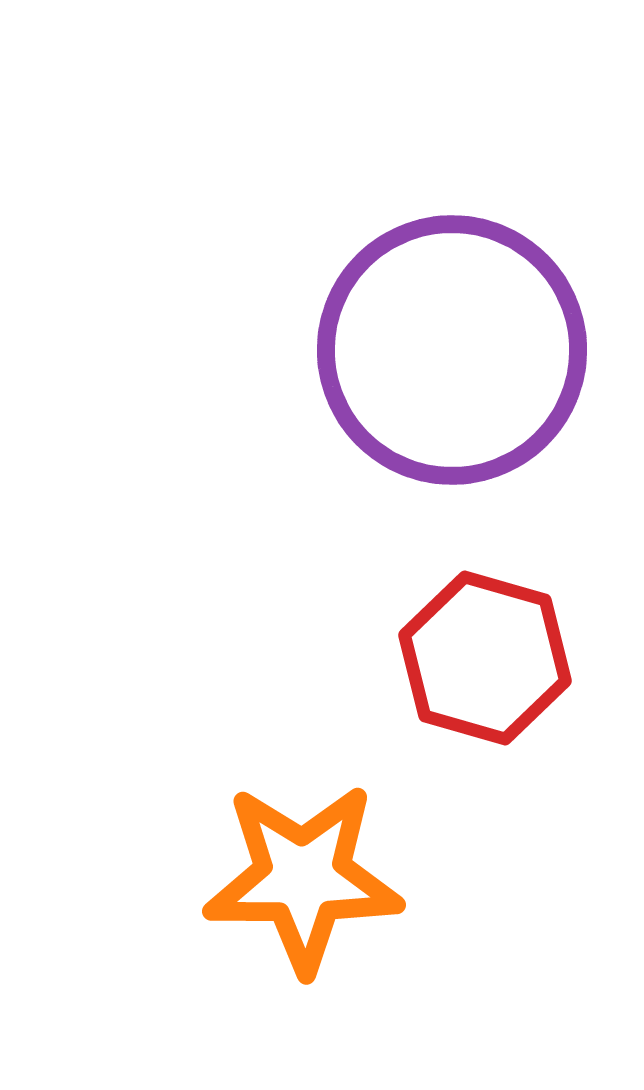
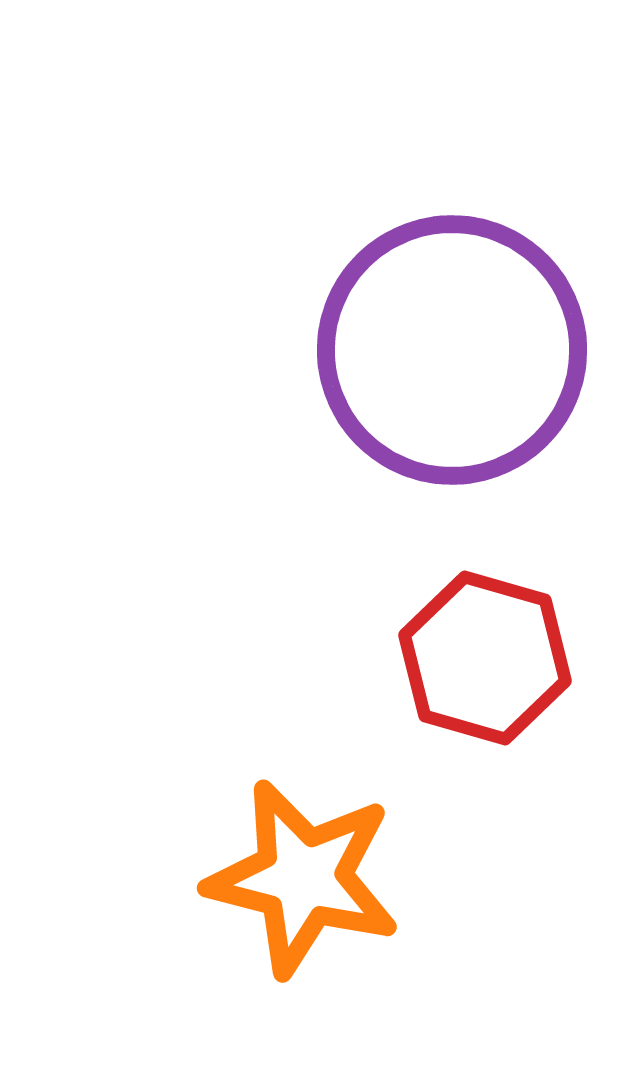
orange star: rotated 14 degrees clockwise
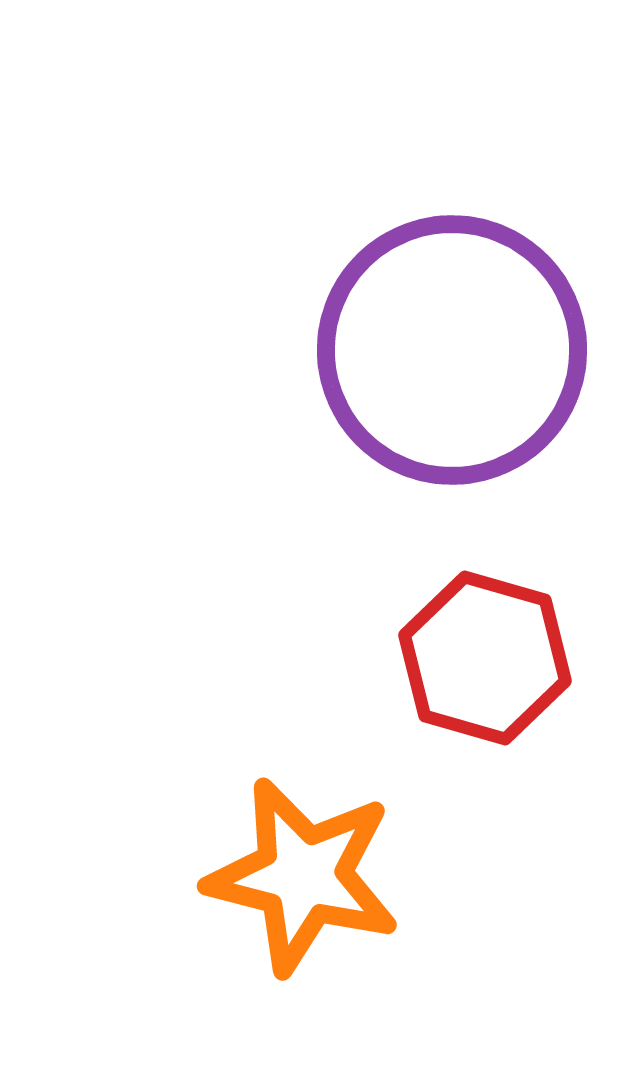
orange star: moved 2 px up
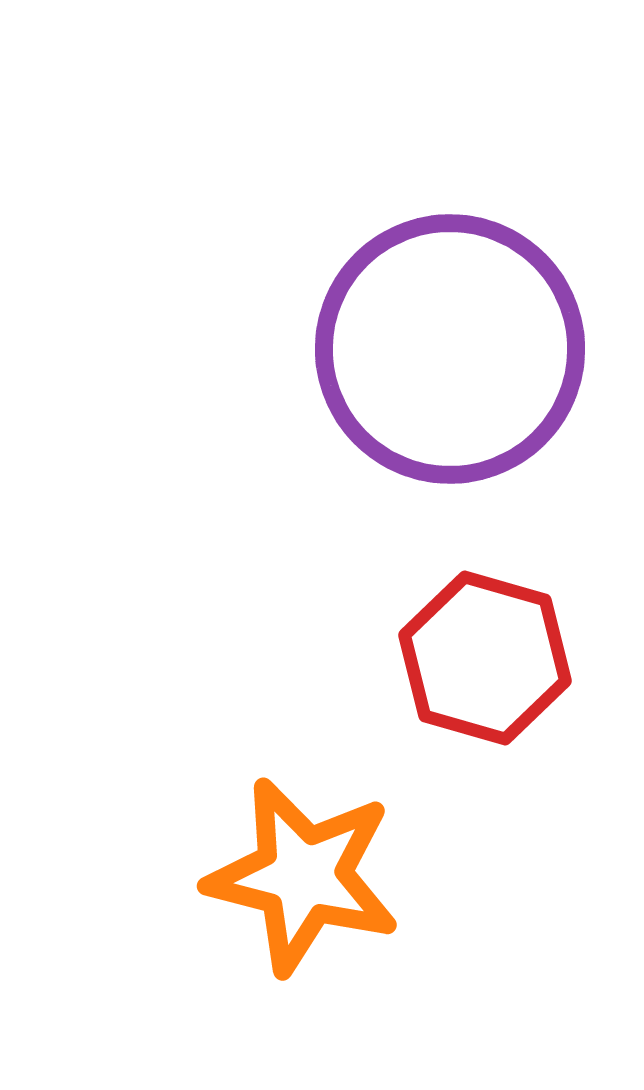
purple circle: moved 2 px left, 1 px up
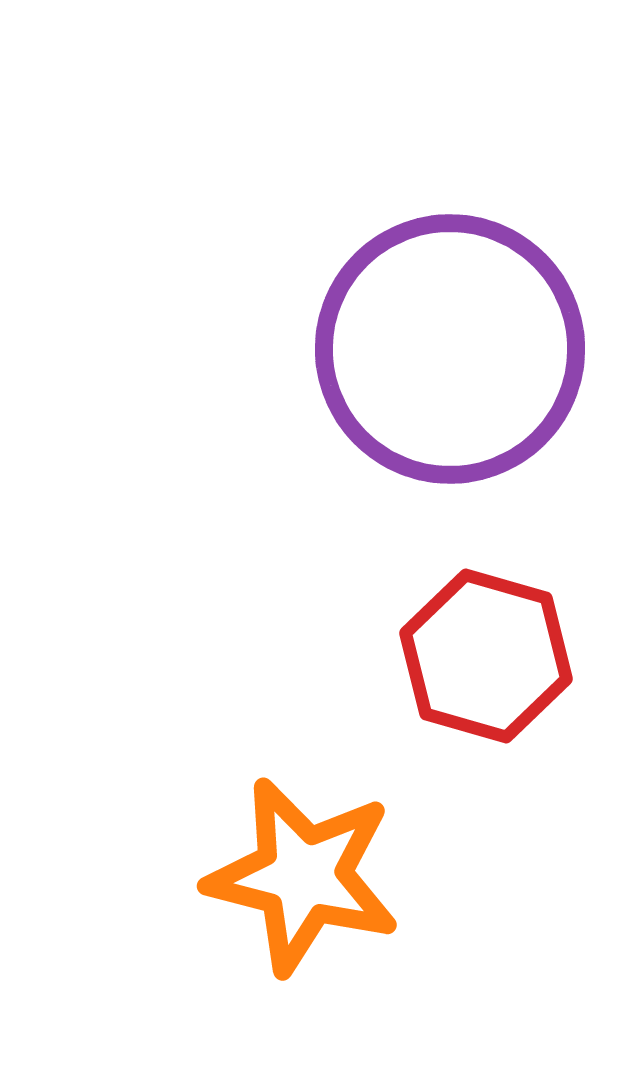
red hexagon: moved 1 px right, 2 px up
